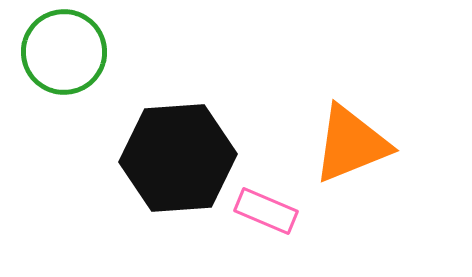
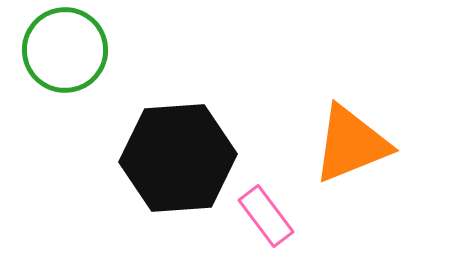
green circle: moved 1 px right, 2 px up
pink rectangle: moved 5 px down; rotated 30 degrees clockwise
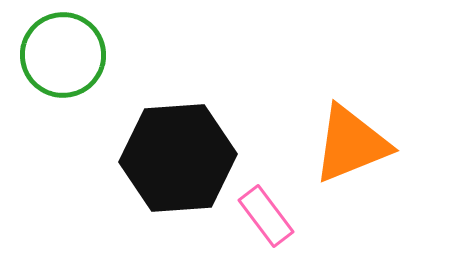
green circle: moved 2 px left, 5 px down
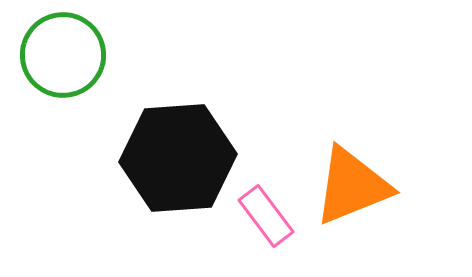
orange triangle: moved 1 px right, 42 px down
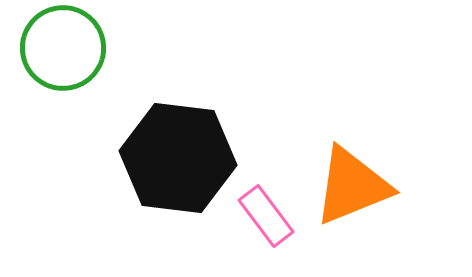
green circle: moved 7 px up
black hexagon: rotated 11 degrees clockwise
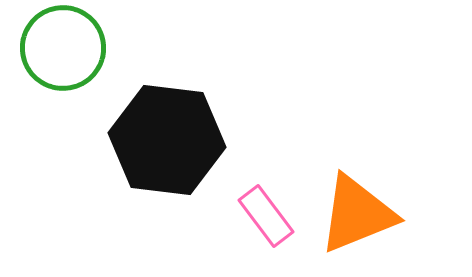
black hexagon: moved 11 px left, 18 px up
orange triangle: moved 5 px right, 28 px down
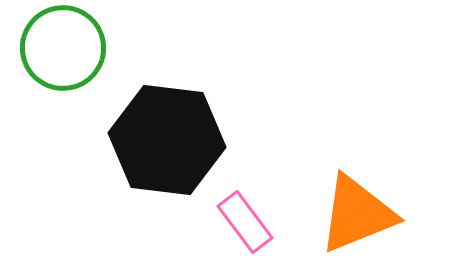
pink rectangle: moved 21 px left, 6 px down
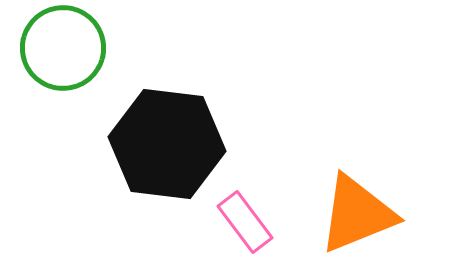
black hexagon: moved 4 px down
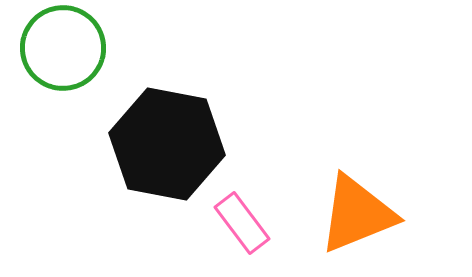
black hexagon: rotated 4 degrees clockwise
pink rectangle: moved 3 px left, 1 px down
